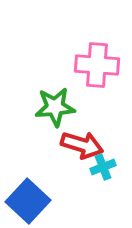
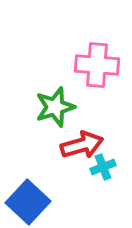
green star: rotated 12 degrees counterclockwise
red arrow: rotated 33 degrees counterclockwise
blue square: moved 1 px down
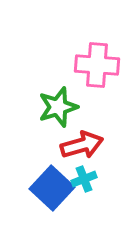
green star: moved 3 px right
cyan cross: moved 19 px left, 12 px down
blue square: moved 24 px right, 14 px up
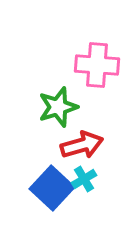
cyan cross: rotated 10 degrees counterclockwise
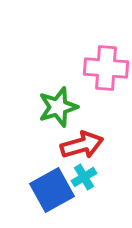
pink cross: moved 9 px right, 3 px down
cyan cross: moved 2 px up
blue square: moved 2 px down; rotated 18 degrees clockwise
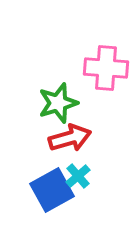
green star: moved 4 px up
red arrow: moved 12 px left, 7 px up
cyan cross: moved 6 px left, 1 px up; rotated 10 degrees counterclockwise
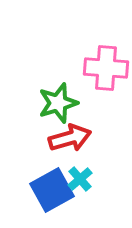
cyan cross: moved 2 px right, 3 px down
